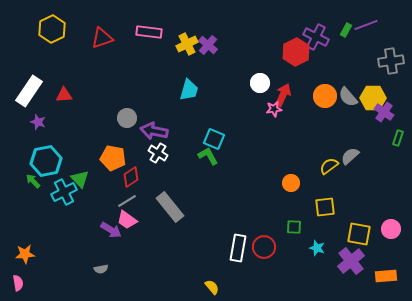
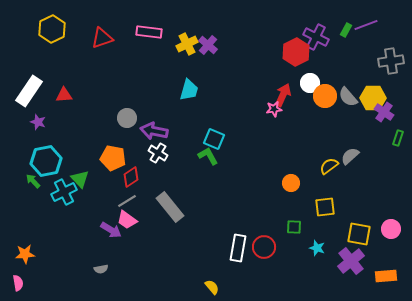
white circle at (260, 83): moved 50 px right
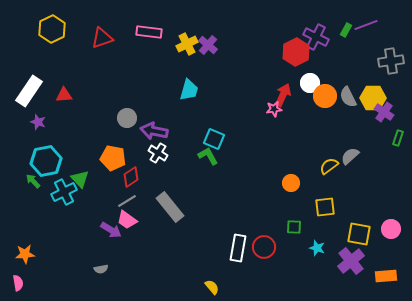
gray semicircle at (348, 97): rotated 15 degrees clockwise
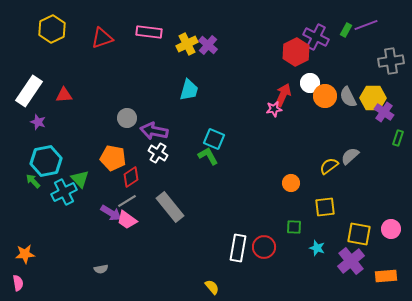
purple arrow at (111, 230): moved 17 px up
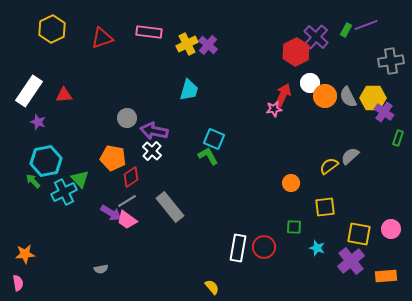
purple cross at (316, 37): rotated 15 degrees clockwise
white cross at (158, 153): moved 6 px left, 2 px up; rotated 12 degrees clockwise
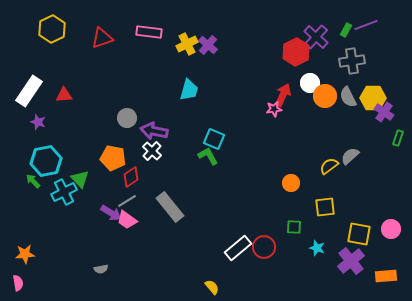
gray cross at (391, 61): moved 39 px left
white rectangle at (238, 248): rotated 40 degrees clockwise
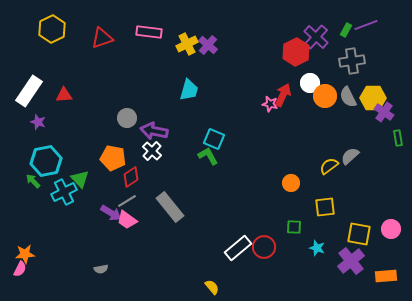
pink star at (274, 109): moved 4 px left, 5 px up; rotated 21 degrees clockwise
green rectangle at (398, 138): rotated 28 degrees counterclockwise
pink semicircle at (18, 283): moved 2 px right, 14 px up; rotated 35 degrees clockwise
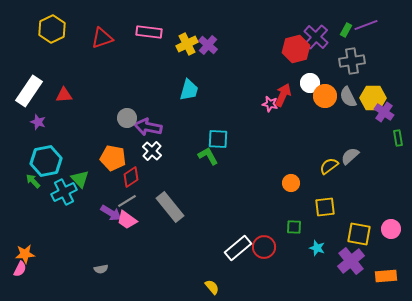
red hexagon at (296, 52): moved 3 px up; rotated 12 degrees clockwise
purple arrow at (154, 131): moved 6 px left, 4 px up
cyan square at (214, 139): moved 4 px right; rotated 20 degrees counterclockwise
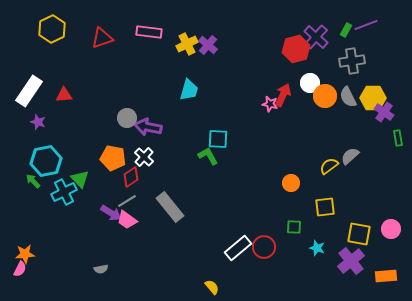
white cross at (152, 151): moved 8 px left, 6 px down
